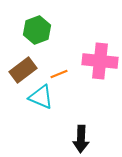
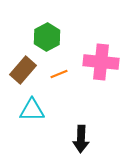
green hexagon: moved 10 px right, 7 px down; rotated 8 degrees counterclockwise
pink cross: moved 1 px right, 1 px down
brown rectangle: rotated 12 degrees counterclockwise
cyan triangle: moved 9 px left, 13 px down; rotated 24 degrees counterclockwise
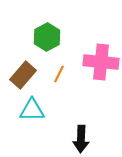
brown rectangle: moved 5 px down
orange line: rotated 42 degrees counterclockwise
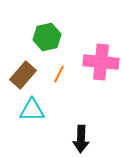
green hexagon: rotated 16 degrees clockwise
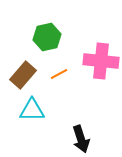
pink cross: moved 1 px up
orange line: rotated 36 degrees clockwise
black arrow: rotated 20 degrees counterclockwise
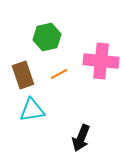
brown rectangle: rotated 60 degrees counterclockwise
cyan triangle: rotated 8 degrees counterclockwise
black arrow: moved 1 px up; rotated 40 degrees clockwise
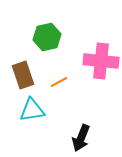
orange line: moved 8 px down
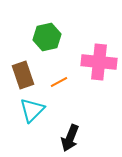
pink cross: moved 2 px left, 1 px down
cyan triangle: rotated 36 degrees counterclockwise
black arrow: moved 11 px left
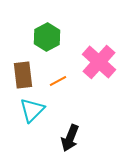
green hexagon: rotated 16 degrees counterclockwise
pink cross: rotated 36 degrees clockwise
brown rectangle: rotated 12 degrees clockwise
orange line: moved 1 px left, 1 px up
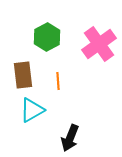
pink cross: moved 18 px up; rotated 12 degrees clockwise
orange line: rotated 66 degrees counterclockwise
cyan triangle: rotated 16 degrees clockwise
